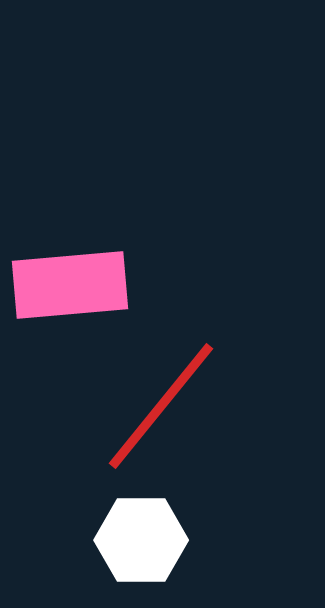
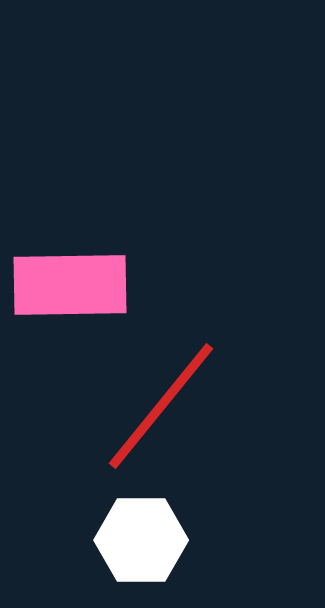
pink rectangle: rotated 4 degrees clockwise
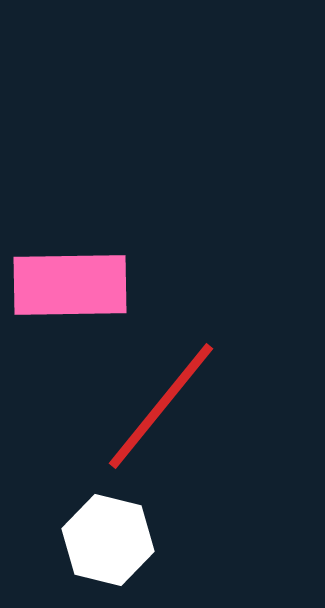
white hexagon: moved 33 px left; rotated 14 degrees clockwise
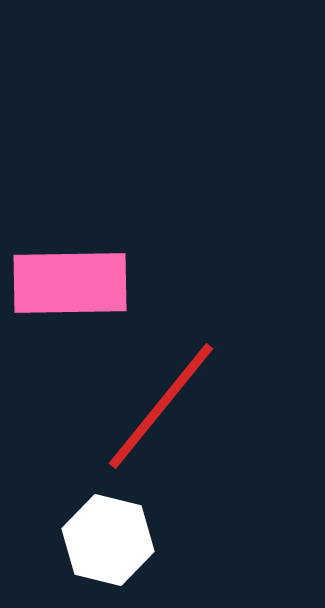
pink rectangle: moved 2 px up
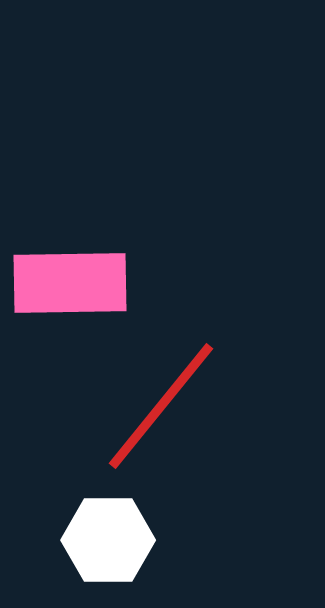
white hexagon: rotated 14 degrees counterclockwise
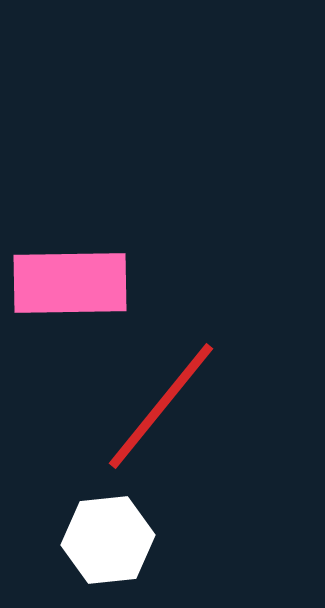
white hexagon: rotated 6 degrees counterclockwise
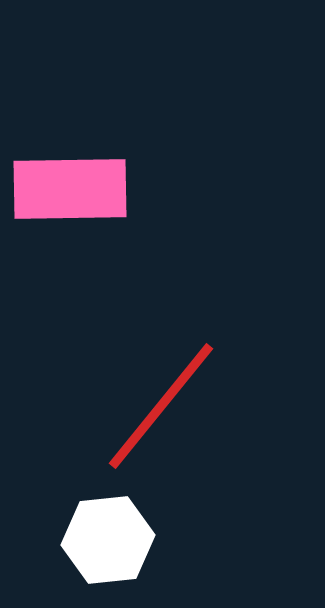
pink rectangle: moved 94 px up
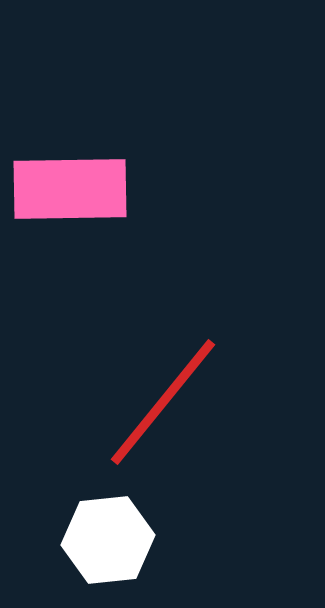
red line: moved 2 px right, 4 px up
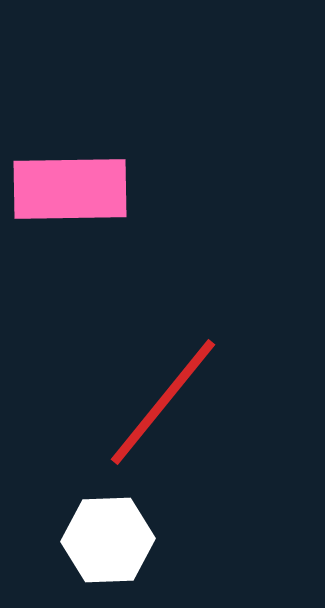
white hexagon: rotated 4 degrees clockwise
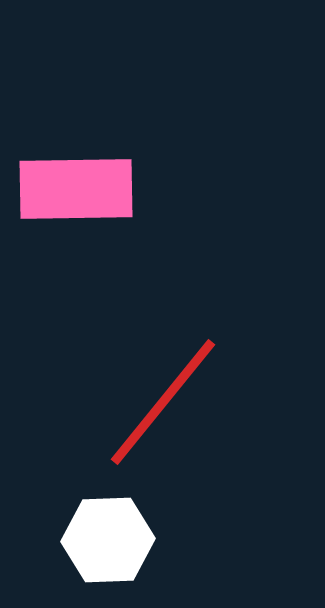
pink rectangle: moved 6 px right
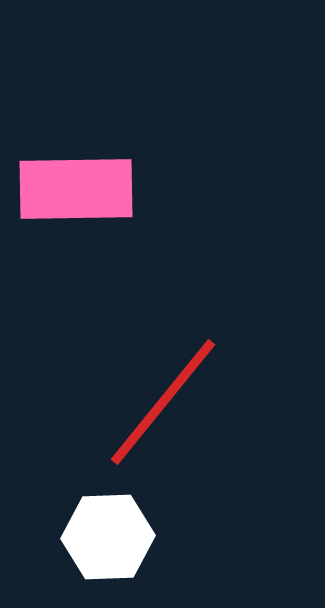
white hexagon: moved 3 px up
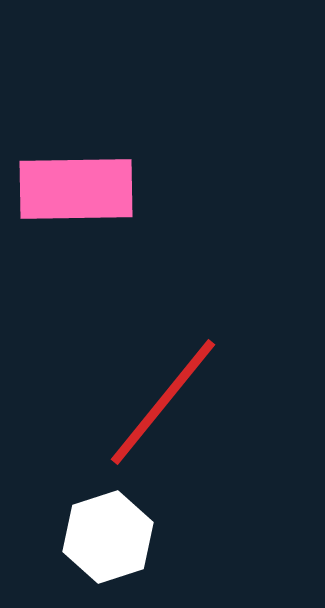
white hexagon: rotated 16 degrees counterclockwise
